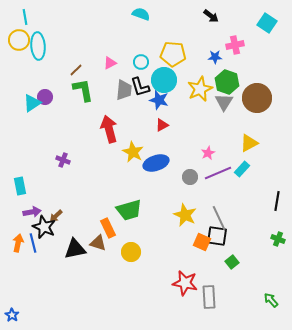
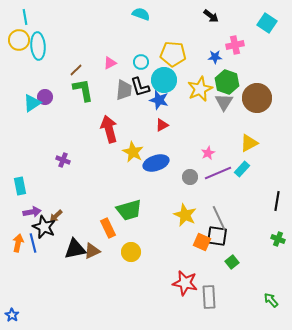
brown triangle at (98, 243): moved 6 px left, 8 px down; rotated 42 degrees counterclockwise
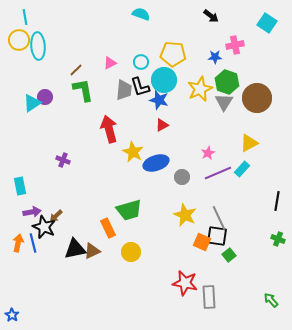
gray circle at (190, 177): moved 8 px left
green square at (232, 262): moved 3 px left, 7 px up
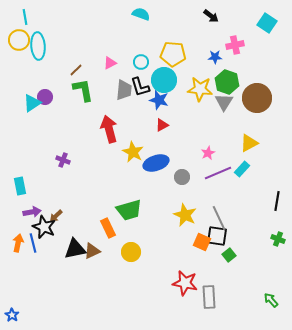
yellow star at (200, 89): rotated 30 degrees clockwise
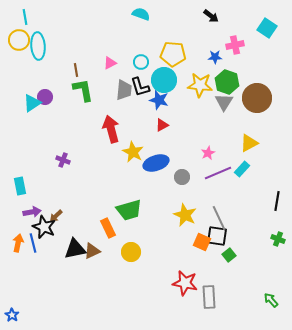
cyan square at (267, 23): moved 5 px down
brown line at (76, 70): rotated 56 degrees counterclockwise
yellow star at (200, 89): moved 4 px up
red arrow at (109, 129): moved 2 px right
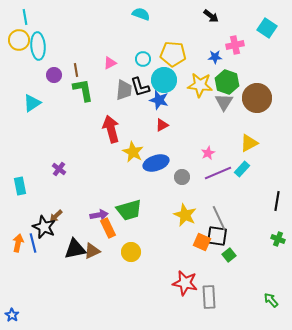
cyan circle at (141, 62): moved 2 px right, 3 px up
purple circle at (45, 97): moved 9 px right, 22 px up
purple cross at (63, 160): moved 4 px left, 9 px down; rotated 16 degrees clockwise
purple arrow at (32, 212): moved 67 px right, 3 px down
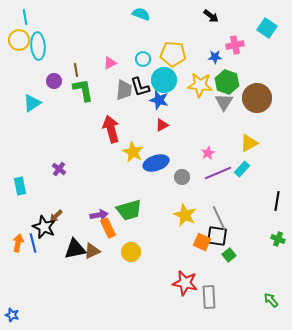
purple circle at (54, 75): moved 6 px down
blue star at (12, 315): rotated 16 degrees counterclockwise
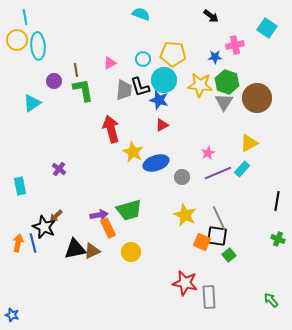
yellow circle at (19, 40): moved 2 px left
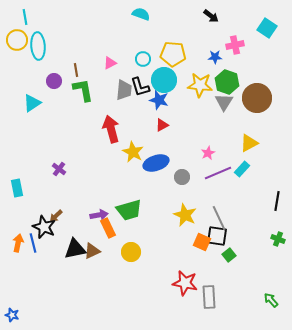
cyan rectangle at (20, 186): moved 3 px left, 2 px down
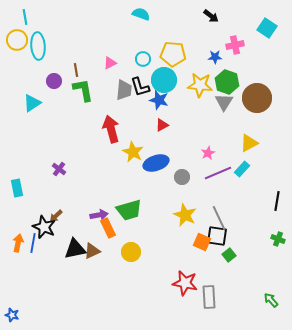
blue line at (33, 243): rotated 24 degrees clockwise
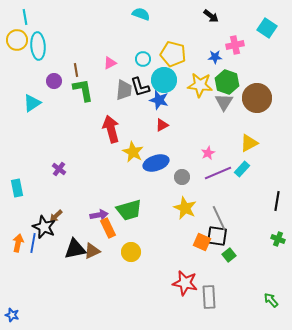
yellow pentagon at (173, 54): rotated 10 degrees clockwise
yellow star at (185, 215): moved 7 px up
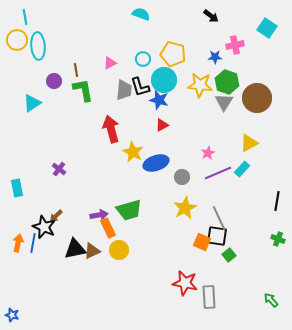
yellow star at (185, 208): rotated 20 degrees clockwise
yellow circle at (131, 252): moved 12 px left, 2 px up
